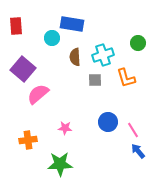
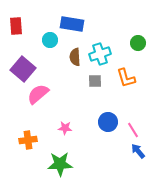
cyan circle: moved 2 px left, 2 px down
cyan cross: moved 3 px left, 1 px up
gray square: moved 1 px down
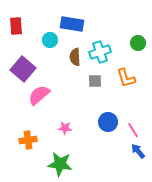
cyan cross: moved 2 px up
pink semicircle: moved 1 px right, 1 px down
green star: rotated 10 degrees clockwise
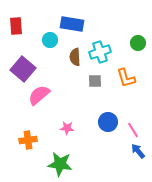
pink star: moved 2 px right
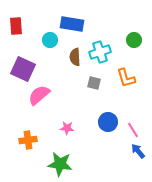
green circle: moved 4 px left, 3 px up
purple square: rotated 15 degrees counterclockwise
gray square: moved 1 px left, 2 px down; rotated 16 degrees clockwise
